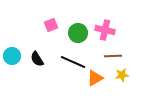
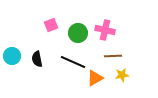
black semicircle: rotated 21 degrees clockwise
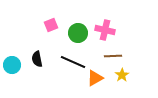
cyan circle: moved 9 px down
yellow star: rotated 24 degrees counterclockwise
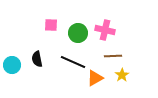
pink square: rotated 24 degrees clockwise
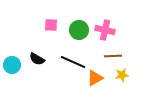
green circle: moved 1 px right, 3 px up
black semicircle: rotated 49 degrees counterclockwise
yellow star: rotated 24 degrees clockwise
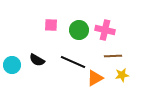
black semicircle: moved 1 px down
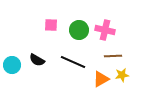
orange triangle: moved 6 px right, 1 px down
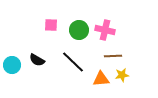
black line: rotated 20 degrees clockwise
orange triangle: rotated 24 degrees clockwise
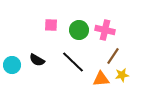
brown line: rotated 54 degrees counterclockwise
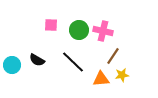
pink cross: moved 2 px left, 1 px down
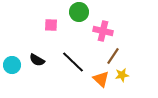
green circle: moved 18 px up
orange triangle: rotated 48 degrees clockwise
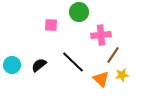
pink cross: moved 2 px left, 4 px down; rotated 18 degrees counterclockwise
brown line: moved 1 px up
black semicircle: moved 2 px right, 5 px down; rotated 112 degrees clockwise
